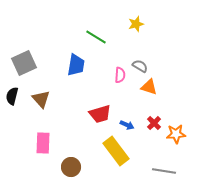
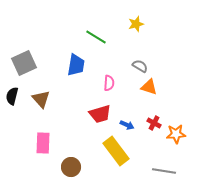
pink semicircle: moved 11 px left, 8 px down
red cross: rotated 16 degrees counterclockwise
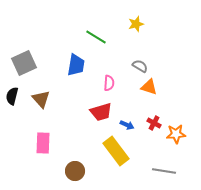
red trapezoid: moved 1 px right, 2 px up
brown circle: moved 4 px right, 4 px down
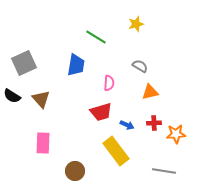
orange triangle: moved 1 px right, 5 px down; rotated 30 degrees counterclockwise
black semicircle: rotated 72 degrees counterclockwise
red cross: rotated 32 degrees counterclockwise
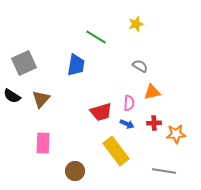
pink semicircle: moved 20 px right, 20 px down
orange triangle: moved 2 px right
brown triangle: rotated 24 degrees clockwise
blue arrow: moved 1 px up
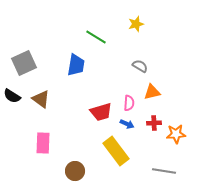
brown triangle: rotated 36 degrees counterclockwise
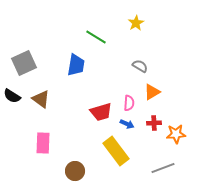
yellow star: moved 1 px up; rotated 14 degrees counterclockwise
orange triangle: rotated 18 degrees counterclockwise
gray line: moved 1 px left, 3 px up; rotated 30 degrees counterclockwise
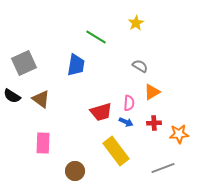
blue arrow: moved 1 px left, 2 px up
orange star: moved 3 px right
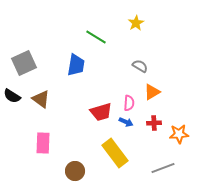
yellow rectangle: moved 1 px left, 2 px down
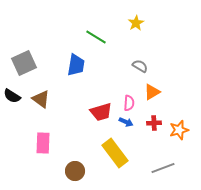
orange star: moved 4 px up; rotated 12 degrees counterclockwise
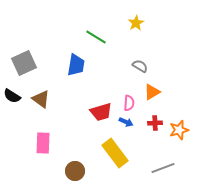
red cross: moved 1 px right
